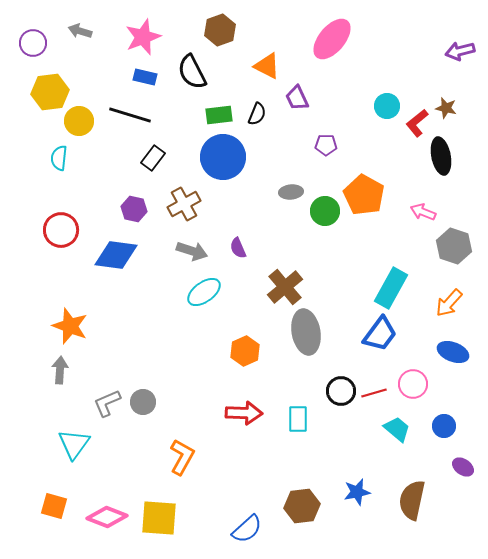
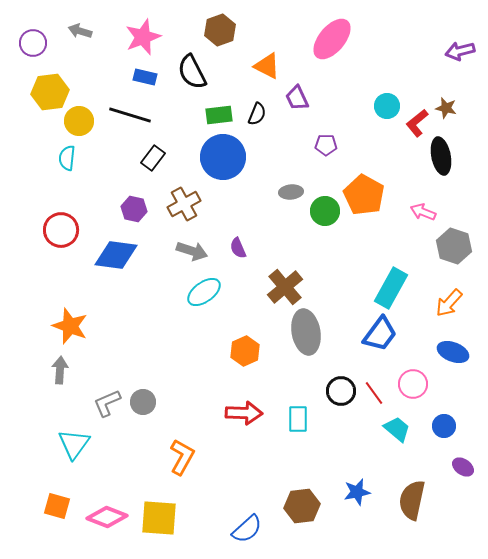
cyan semicircle at (59, 158): moved 8 px right
red line at (374, 393): rotated 70 degrees clockwise
orange square at (54, 506): moved 3 px right
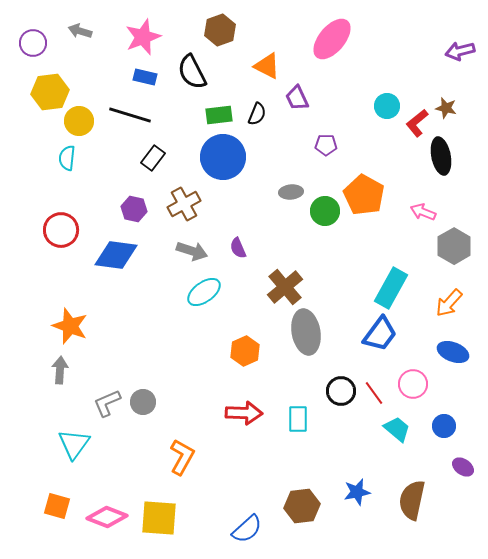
gray hexagon at (454, 246): rotated 12 degrees clockwise
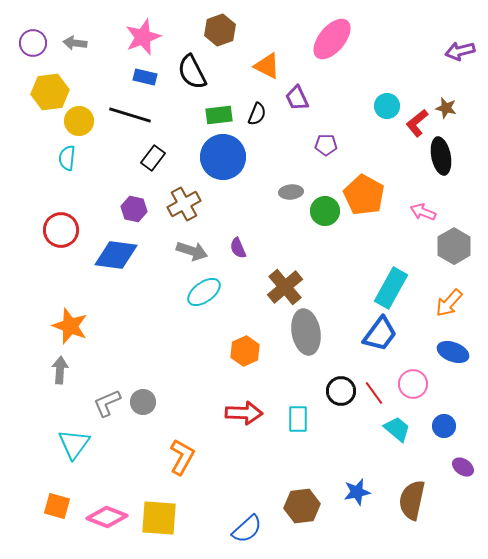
gray arrow at (80, 31): moved 5 px left, 12 px down; rotated 10 degrees counterclockwise
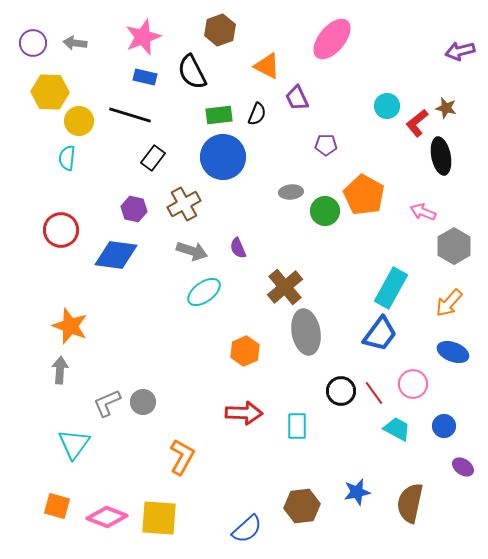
yellow hexagon at (50, 92): rotated 9 degrees clockwise
cyan rectangle at (298, 419): moved 1 px left, 7 px down
cyan trapezoid at (397, 429): rotated 12 degrees counterclockwise
brown semicircle at (412, 500): moved 2 px left, 3 px down
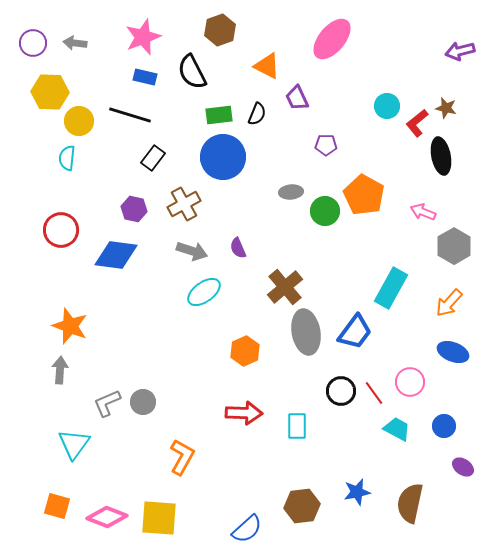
blue trapezoid at (380, 334): moved 25 px left, 2 px up
pink circle at (413, 384): moved 3 px left, 2 px up
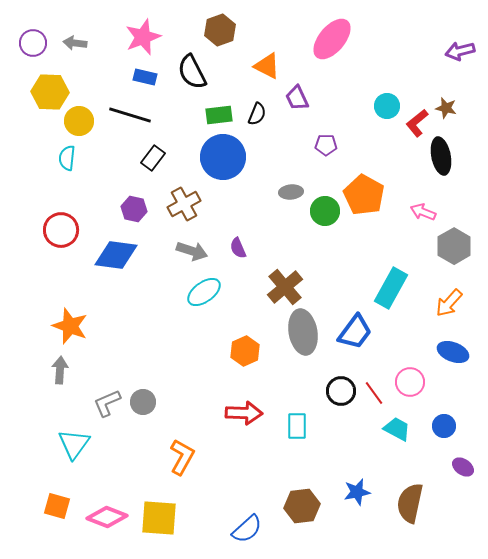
gray ellipse at (306, 332): moved 3 px left
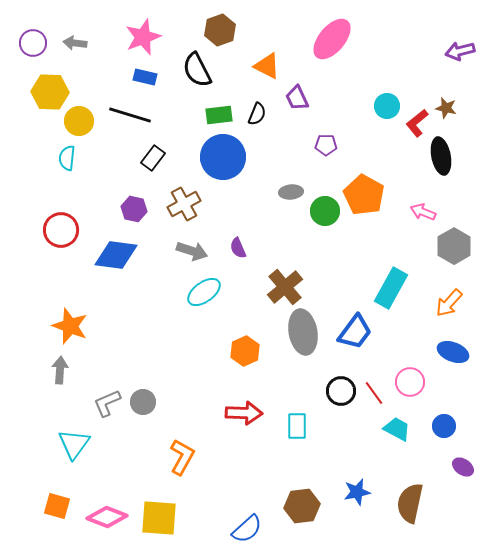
black semicircle at (192, 72): moved 5 px right, 2 px up
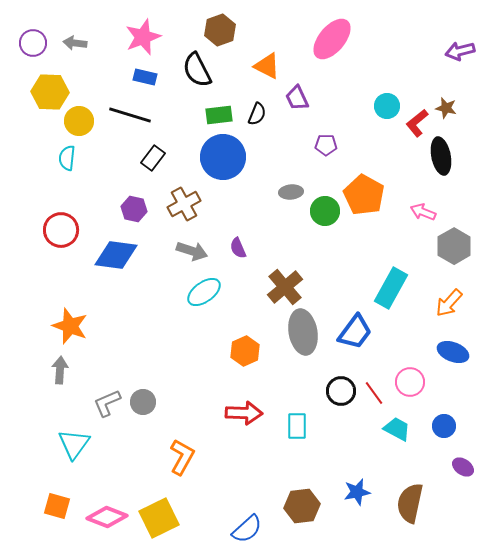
yellow square at (159, 518): rotated 30 degrees counterclockwise
